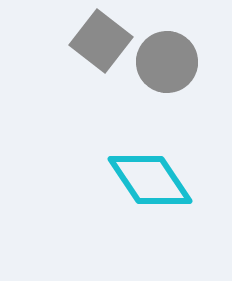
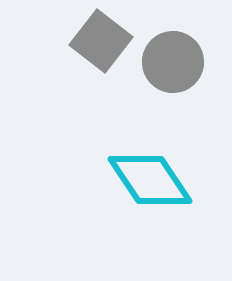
gray circle: moved 6 px right
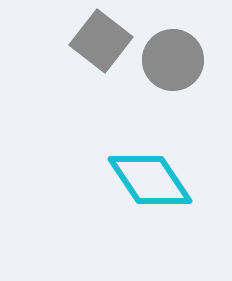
gray circle: moved 2 px up
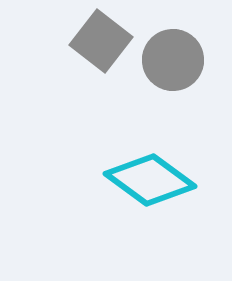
cyan diamond: rotated 20 degrees counterclockwise
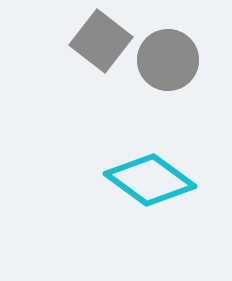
gray circle: moved 5 px left
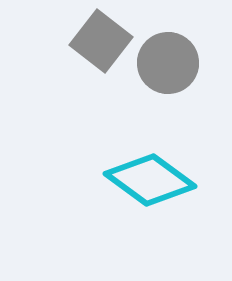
gray circle: moved 3 px down
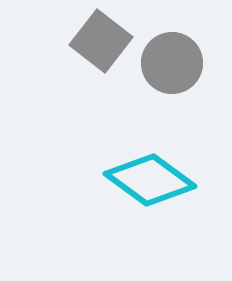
gray circle: moved 4 px right
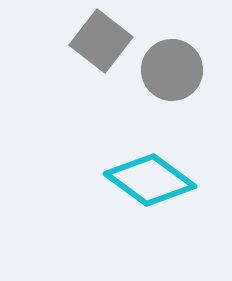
gray circle: moved 7 px down
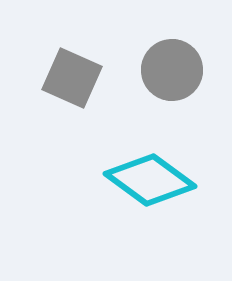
gray square: moved 29 px left, 37 px down; rotated 14 degrees counterclockwise
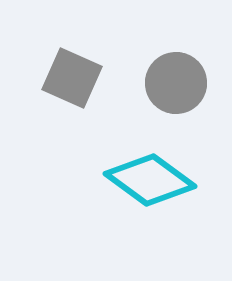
gray circle: moved 4 px right, 13 px down
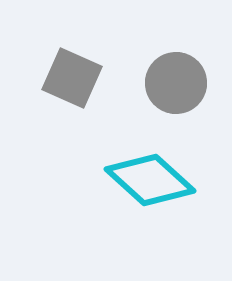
cyan diamond: rotated 6 degrees clockwise
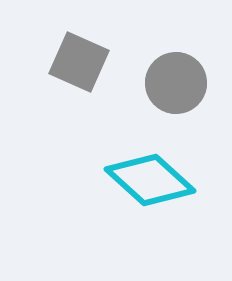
gray square: moved 7 px right, 16 px up
